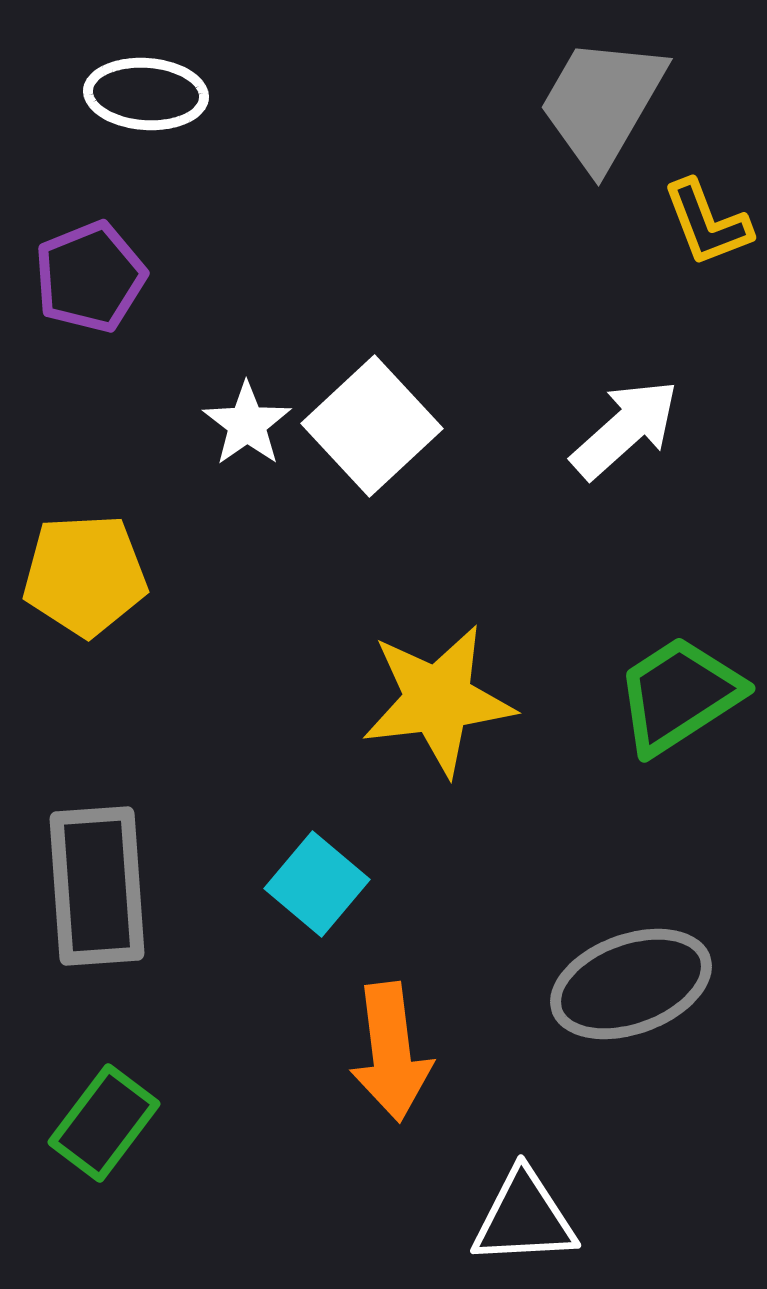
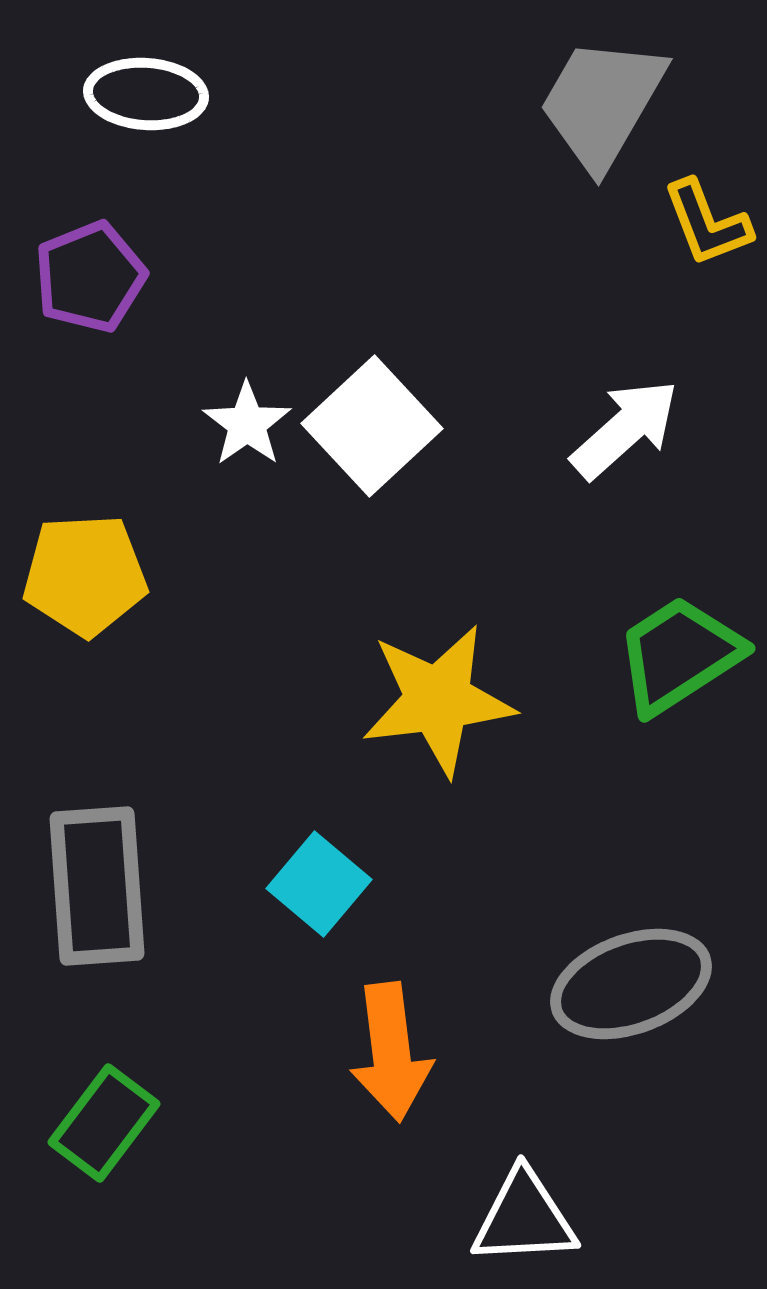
green trapezoid: moved 40 px up
cyan square: moved 2 px right
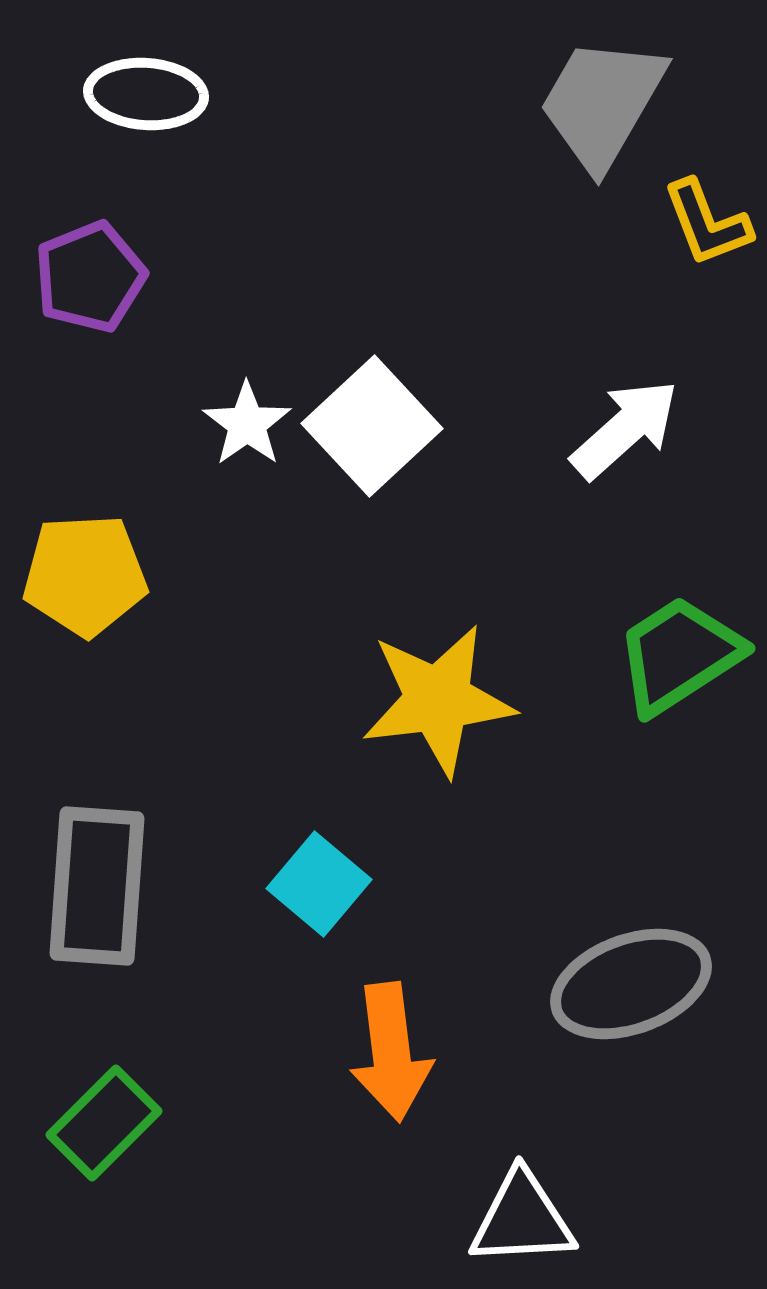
gray rectangle: rotated 8 degrees clockwise
green rectangle: rotated 8 degrees clockwise
white triangle: moved 2 px left, 1 px down
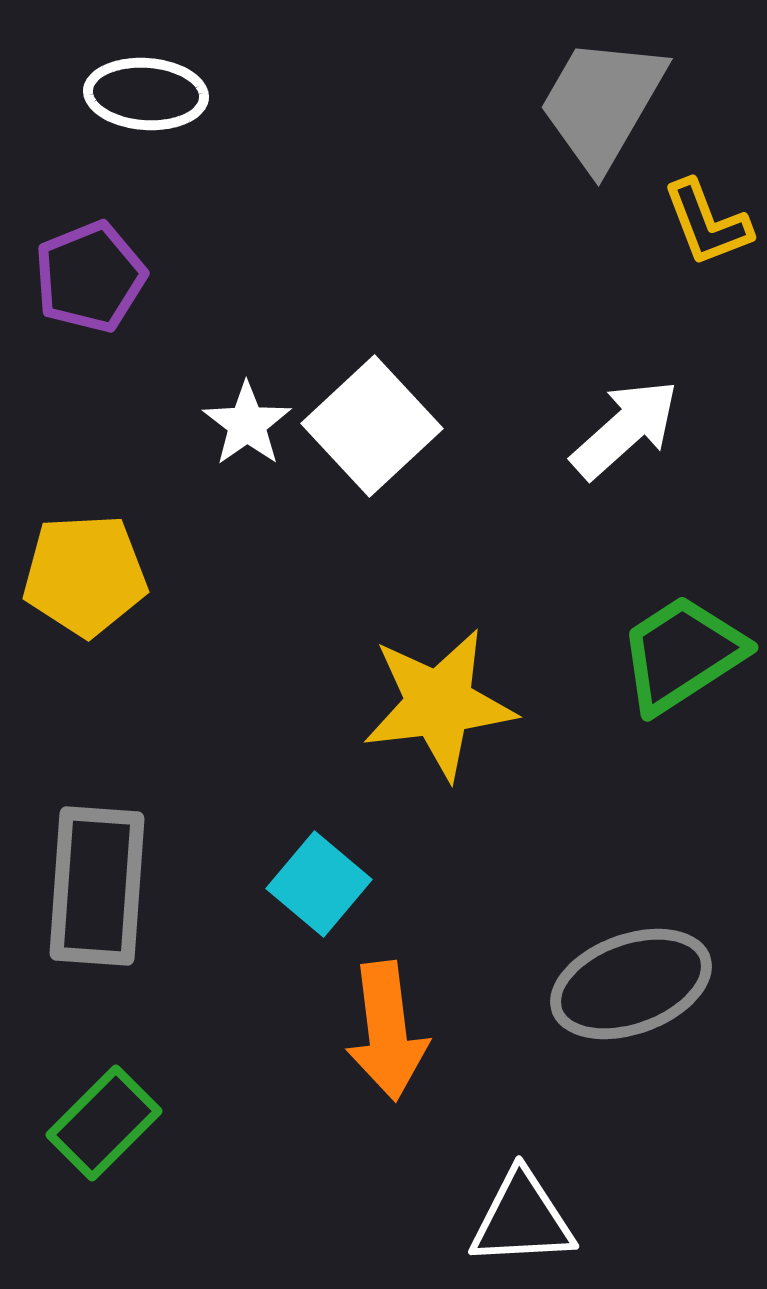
green trapezoid: moved 3 px right, 1 px up
yellow star: moved 1 px right, 4 px down
orange arrow: moved 4 px left, 21 px up
